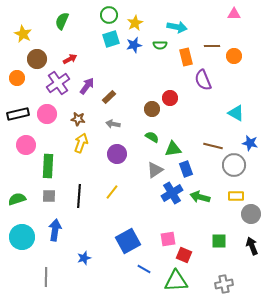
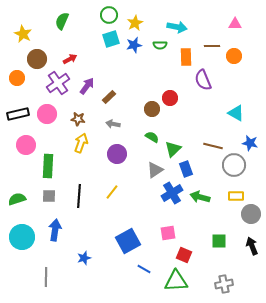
pink triangle at (234, 14): moved 1 px right, 10 px down
orange rectangle at (186, 57): rotated 12 degrees clockwise
green triangle at (173, 149): rotated 36 degrees counterclockwise
pink square at (168, 239): moved 6 px up
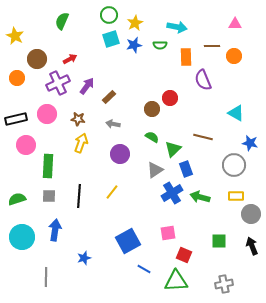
yellow star at (23, 34): moved 8 px left, 2 px down
purple cross at (58, 83): rotated 10 degrees clockwise
black rectangle at (18, 114): moved 2 px left, 5 px down
brown line at (213, 146): moved 10 px left, 9 px up
purple circle at (117, 154): moved 3 px right
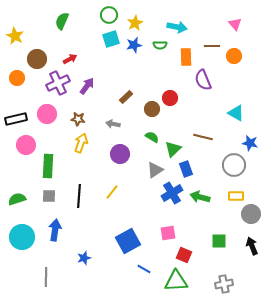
pink triangle at (235, 24): rotated 48 degrees clockwise
brown rectangle at (109, 97): moved 17 px right
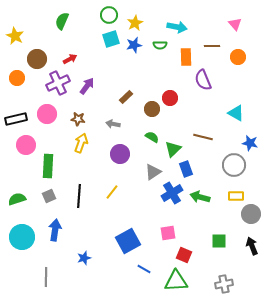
orange circle at (234, 56): moved 4 px right, 1 px down
gray triangle at (155, 170): moved 2 px left, 2 px down
gray square at (49, 196): rotated 24 degrees counterclockwise
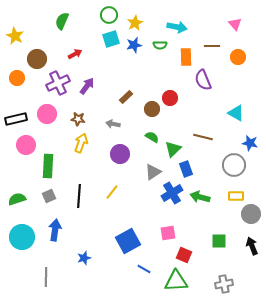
red arrow at (70, 59): moved 5 px right, 5 px up
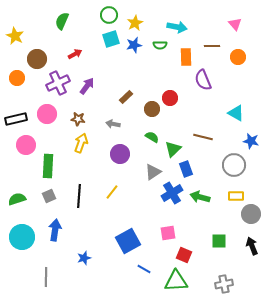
blue star at (250, 143): moved 1 px right, 2 px up
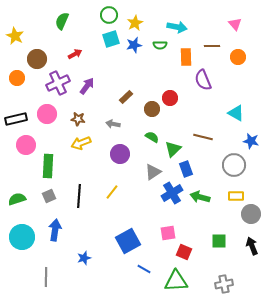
yellow arrow at (81, 143): rotated 132 degrees counterclockwise
red square at (184, 255): moved 3 px up
